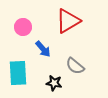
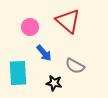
red triangle: rotated 48 degrees counterclockwise
pink circle: moved 7 px right
blue arrow: moved 1 px right, 4 px down
gray semicircle: rotated 12 degrees counterclockwise
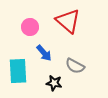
cyan rectangle: moved 2 px up
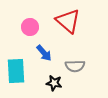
gray semicircle: rotated 30 degrees counterclockwise
cyan rectangle: moved 2 px left
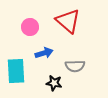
blue arrow: rotated 66 degrees counterclockwise
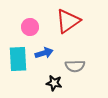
red triangle: rotated 44 degrees clockwise
cyan rectangle: moved 2 px right, 12 px up
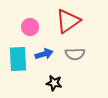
blue arrow: moved 1 px down
gray semicircle: moved 12 px up
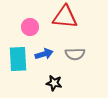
red triangle: moved 3 px left, 4 px up; rotated 40 degrees clockwise
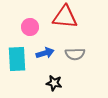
blue arrow: moved 1 px right, 1 px up
cyan rectangle: moved 1 px left
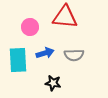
gray semicircle: moved 1 px left, 1 px down
cyan rectangle: moved 1 px right, 1 px down
black star: moved 1 px left
